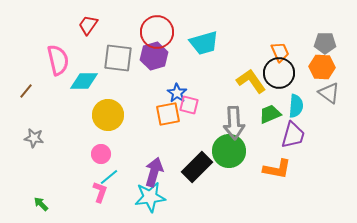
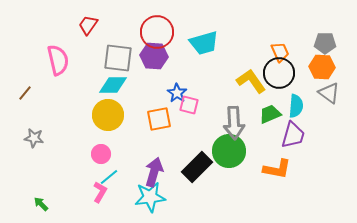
purple hexagon: rotated 20 degrees clockwise
cyan diamond: moved 29 px right, 4 px down
brown line: moved 1 px left, 2 px down
orange square: moved 9 px left, 5 px down
pink L-shape: rotated 10 degrees clockwise
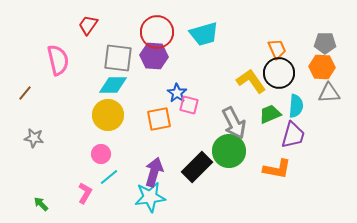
cyan trapezoid: moved 9 px up
orange trapezoid: moved 3 px left, 3 px up
gray triangle: rotated 40 degrees counterclockwise
gray arrow: rotated 24 degrees counterclockwise
pink L-shape: moved 15 px left, 1 px down
